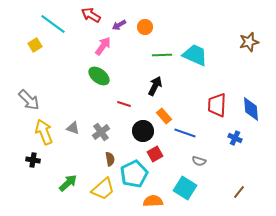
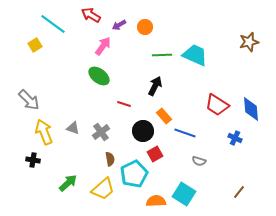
red trapezoid: rotated 60 degrees counterclockwise
cyan square: moved 1 px left, 6 px down
orange semicircle: moved 3 px right
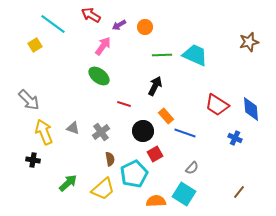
orange rectangle: moved 2 px right
gray semicircle: moved 7 px left, 7 px down; rotated 64 degrees counterclockwise
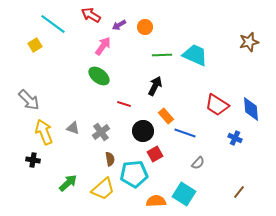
gray semicircle: moved 6 px right, 5 px up
cyan pentagon: rotated 20 degrees clockwise
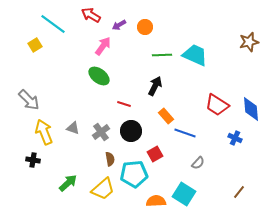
black circle: moved 12 px left
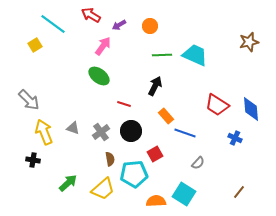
orange circle: moved 5 px right, 1 px up
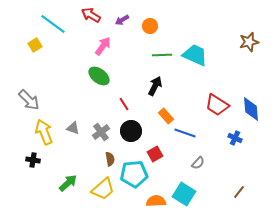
purple arrow: moved 3 px right, 5 px up
red line: rotated 40 degrees clockwise
